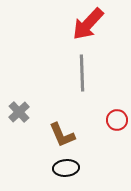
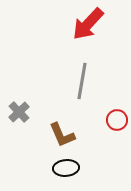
gray line: moved 8 px down; rotated 12 degrees clockwise
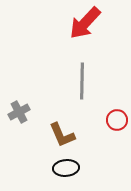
red arrow: moved 3 px left, 1 px up
gray line: rotated 9 degrees counterclockwise
gray cross: rotated 15 degrees clockwise
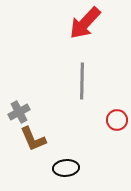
brown L-shape: moved 29 px left, 4 px down
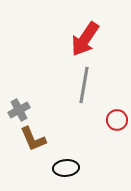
red arrow: moved 16 px down; rotated 9 degrees counterclockwise
gray line: moved 2 px right, 4 px down; rotated 9 degrees clockwise
gray cross: moved 2 px up
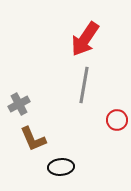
gray cross: moved 6 px up
black ellipse: moved 5 px left, 1 px up
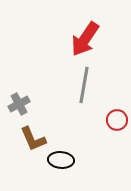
black ellipse: moved 7 px up; rotated 10 degrees clockwise
